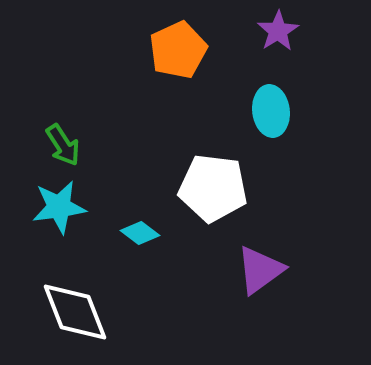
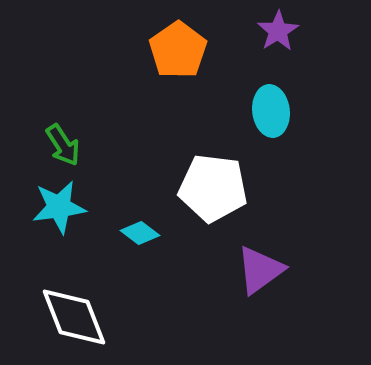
orange pentagon: rotated 10 degrees counterclockwise
white diamond: moved 1 px left, 5 px down
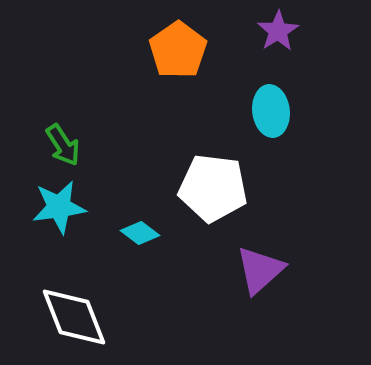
purple triangle: rotated 6 degrees counterclockwise
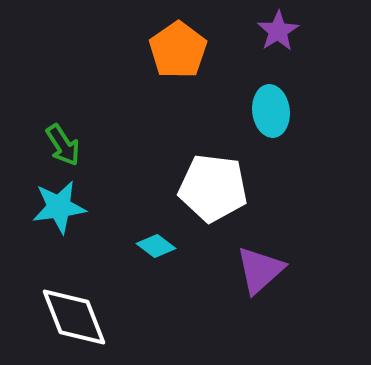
cyan diamond: moved 16 px right, 13 px down
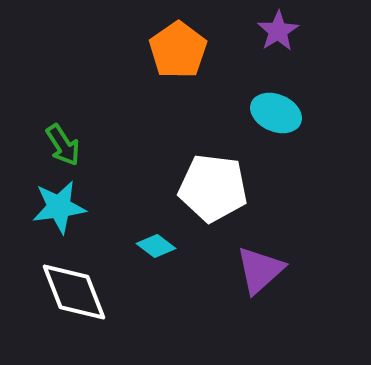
cyan ellipse: moved 5 px right, 2 px down; rotated 60 degrees counterclockwise
white diamond: moved 25 px up
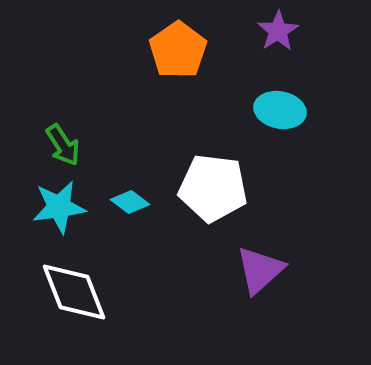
cyan ellipse: moved 4 px right, 3 px up; rotated 12 degrees counterclockwise
cyan diamond: moved 26 px left, 44 px up
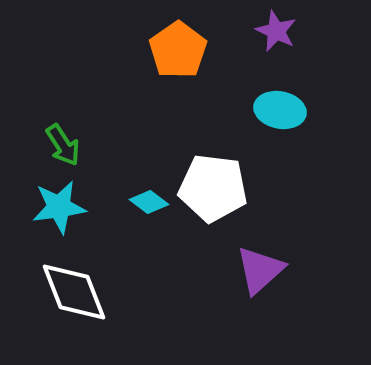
purple star: moved 2 px left; rotated 15 degrees counterclockwise
cyan diamond: moved 19 px right
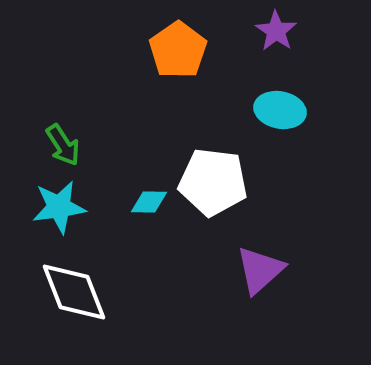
purple star: rotated 9 degrees clockwise
white pentagon: moved 6 px up
cyan diamond: rotated 36 degrees counterclockwise
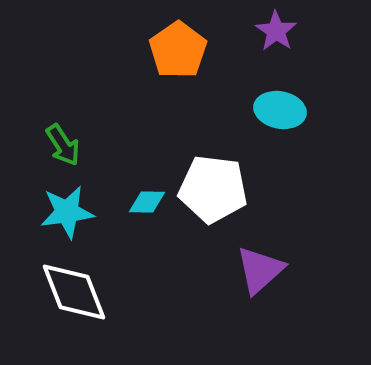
white pentagon: moved 7 px down
cyan diamond: moved 2 px left
cyan star: moved 8 px right, 5 px down
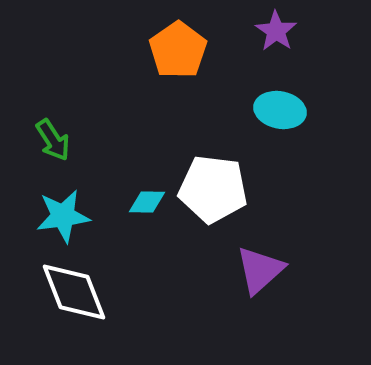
green arrow: moved 10 px left, 5 px up
cyan star: moved 4 px left, 4 px down
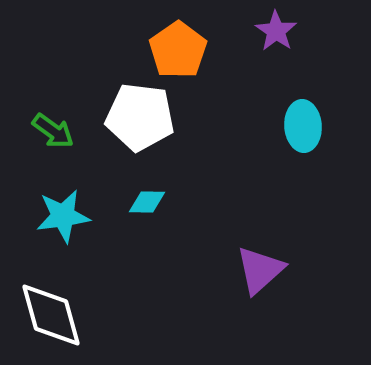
cyan ellipse: moved 23 px right, 16 px down; rotated 75 degrees clockwise
green arrow: moved 9 px up; rotated 21 degrees counterclockwise
white pentagon: moved 73 px left, 72 px up
white diamond: moved 23 px left, 23 px down; rotated 6 degrees clockwise
